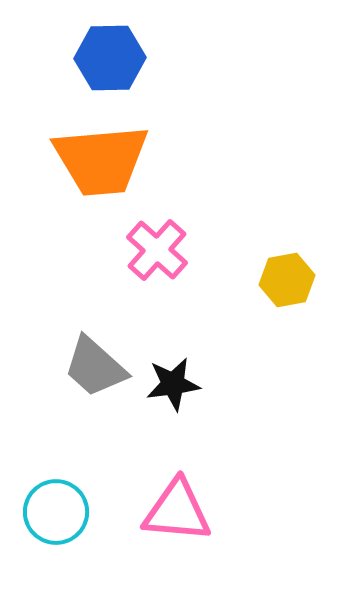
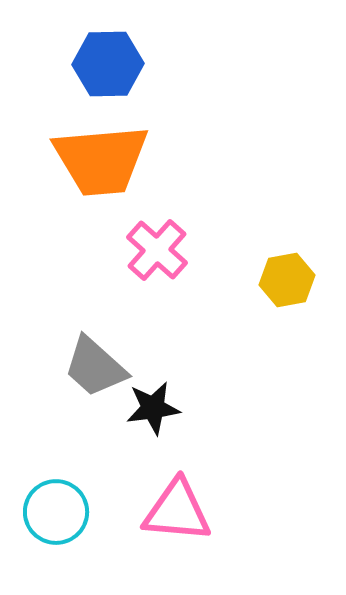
blue hexagon: moved 2 px left, 6 px down
black star: moved 20 px left, 24 px down
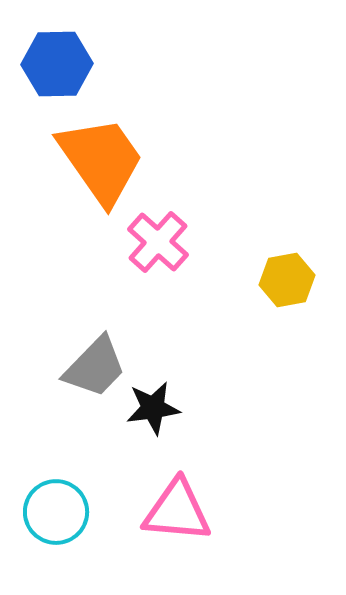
blue hexagon: moved 51 px left
orange trapezoid: rotated 120 degrees counterclockwise
pink cross: moved 1 px right, 8 px up
gray trapezoid: rotated 88 degrees counterclockwise
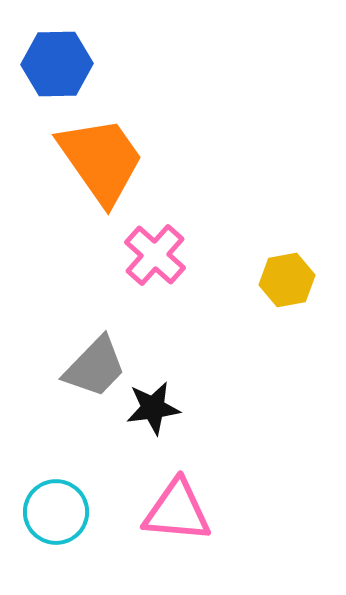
pink cross: moved 3 px left, 13 px down
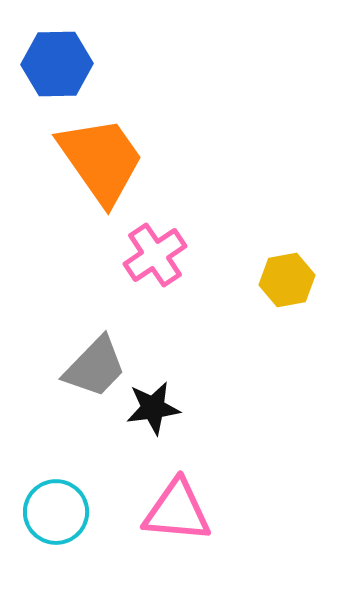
pink cross: rotated 14 degrees clockwise
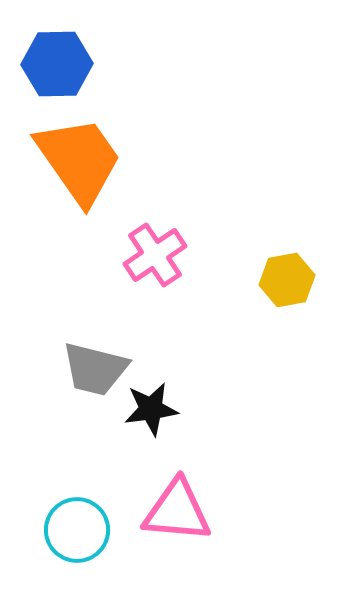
orange trapezoid: moved 22 px left
gray trapezoid: moved 2 px down; rotated 60 degrees clockwise
black star: moved 2 px left, 1 px down
cyan circle: moved 21 px right, 18 px down
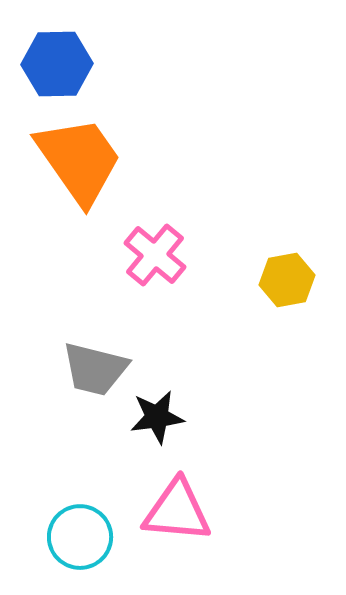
pink cross: rotated 16 degrees counterclockwise
black star: moved 6 px right, 8 px down
cyan circle: moved 3 px right, 7 px down
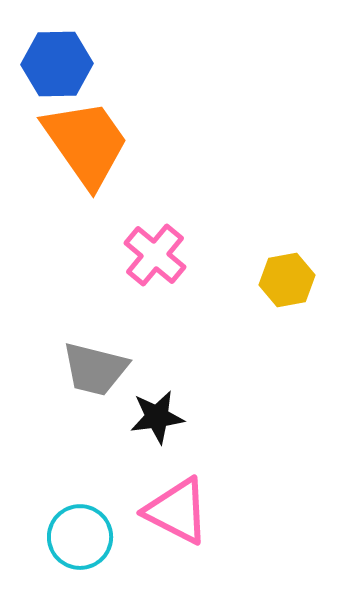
orange trapezoid: moved 7 px right, 17 px up
pink triangle: rotated 22 degrees clockwise
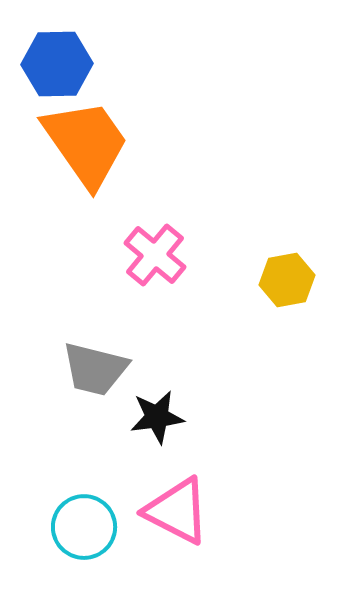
cyan circle: moved 4 px right, 10 px up
